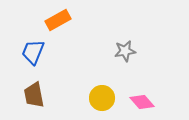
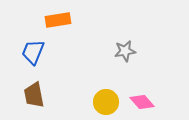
orange rectangle: rotated 20 degrees clockwise
yellow circle: moved 4 px right, 4 px down
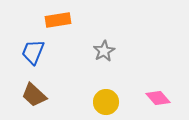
gray star: moved 21 px left; rotated 20 degrees counterclockwise
brown trapezoid: rotated 36 degrees counterclockwise
pink diamond: moved 16 px right, 4 px up
